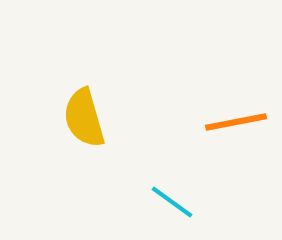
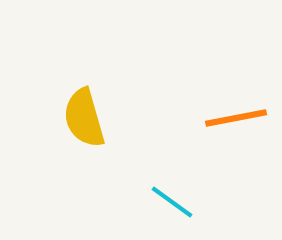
orange line: moved 4 px up
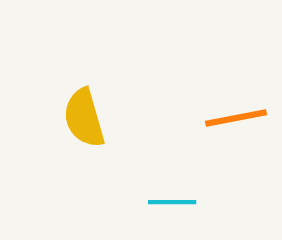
cyan line: rotated 36 degrees counterclockwise
